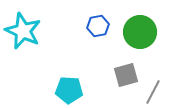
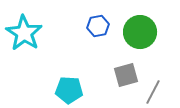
cyan star: moved 1 px right, 2 px down; rotated 9 degrees clockwise
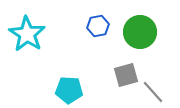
cyan star: moved 3 px right, 1 px down
gray line: rotated 70 degrees counterclockwise
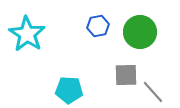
gray square: rotated 15 degrees clockwise
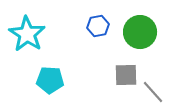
cyan pentagon: moved 19 px left, 10 px up
